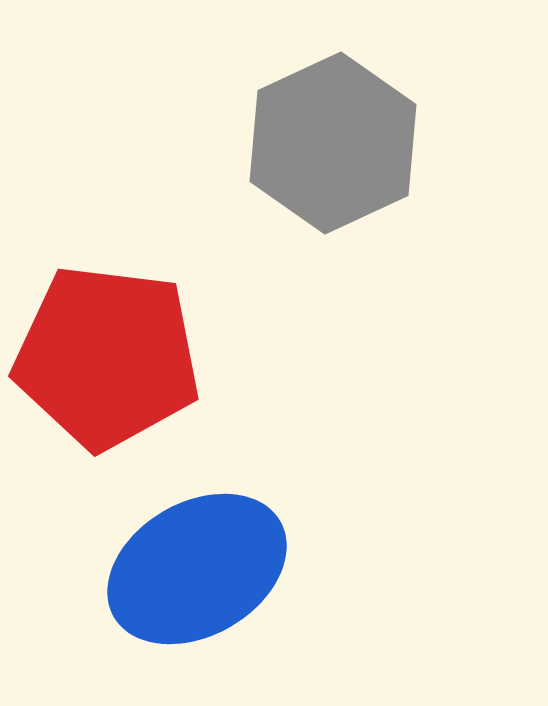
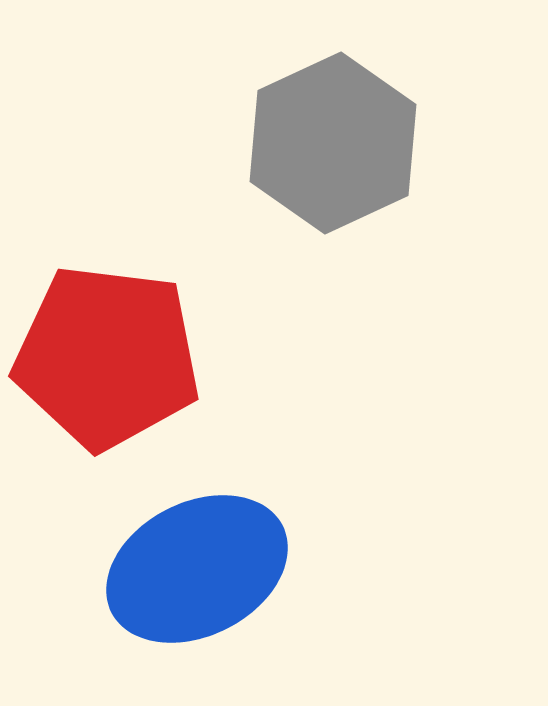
blue ellipse: rotated 3 degrees clockwise
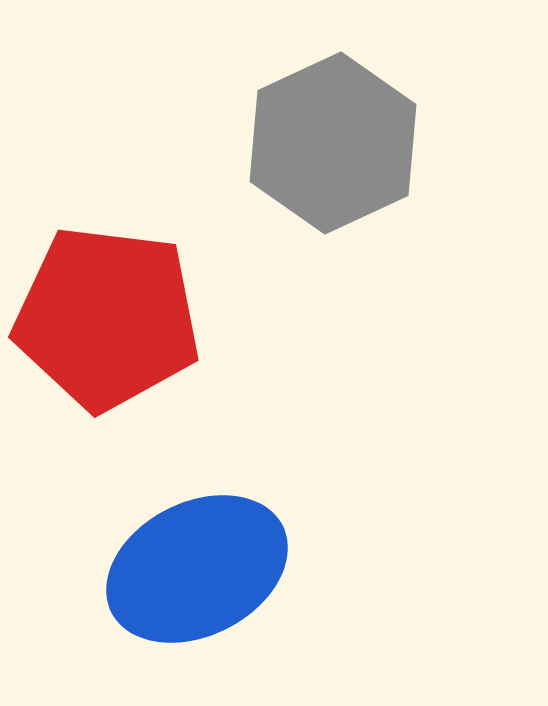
red pentagon: moved 39 px up
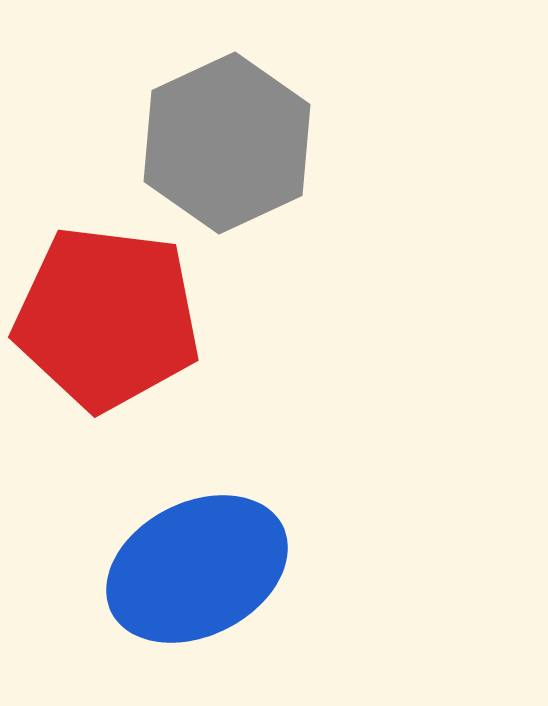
gray hexagon: moved 106 px left
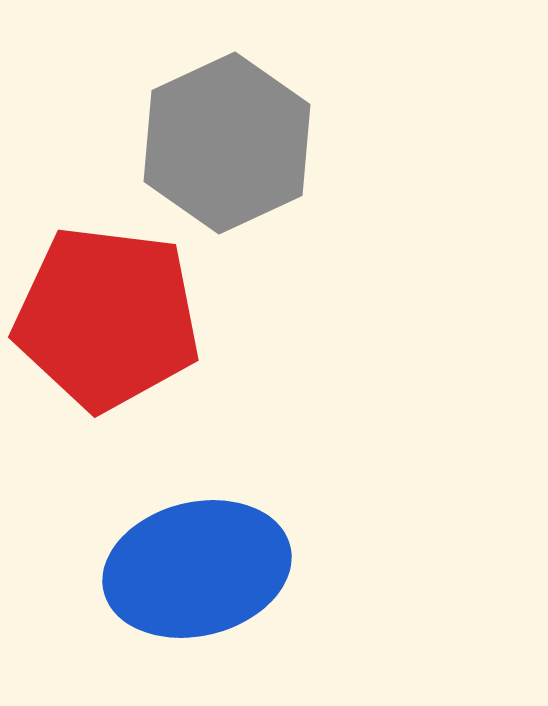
blue ellipse: rotated 13 degrees clockwise
